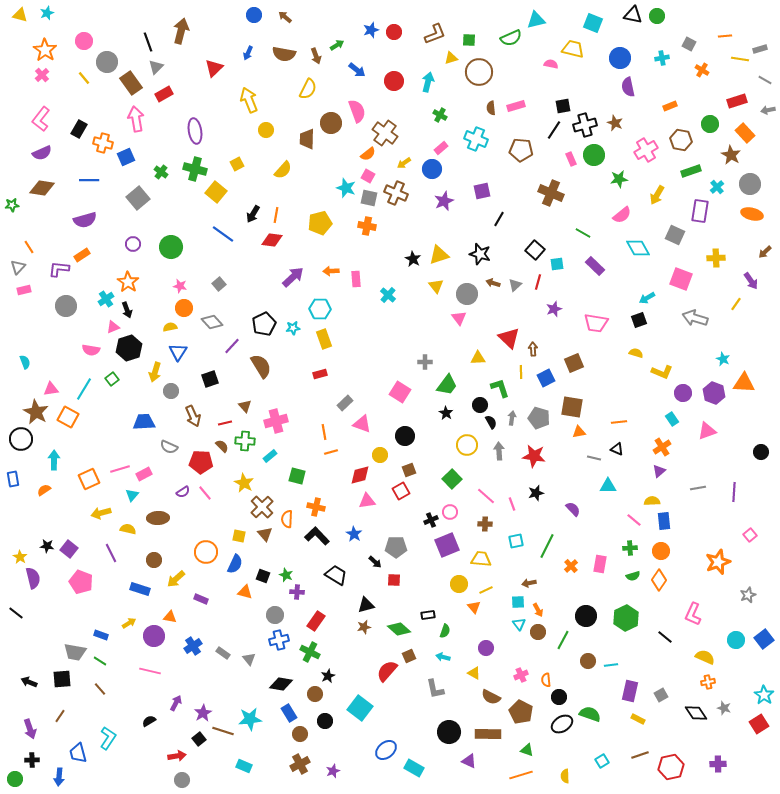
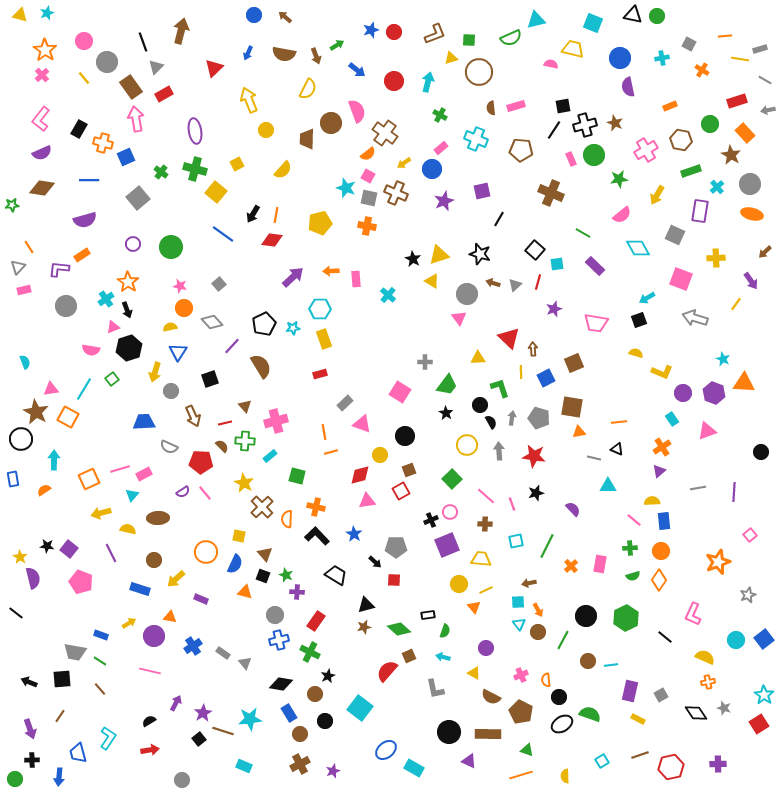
black line at (148, 42): moved 5 px left
brown rectangle at (131, 83): moved 4 px down
yellow triangle at (436, 286): moved 4 px left, 5 px up; rotated 21 degrees counterclockwise
brown triangle at (265, 534): moved 20 px down
gray triangle at (249, 659): moved 4 px left, 4 px down
red arrow at (177, 756): moved 27 px left, 6 px up
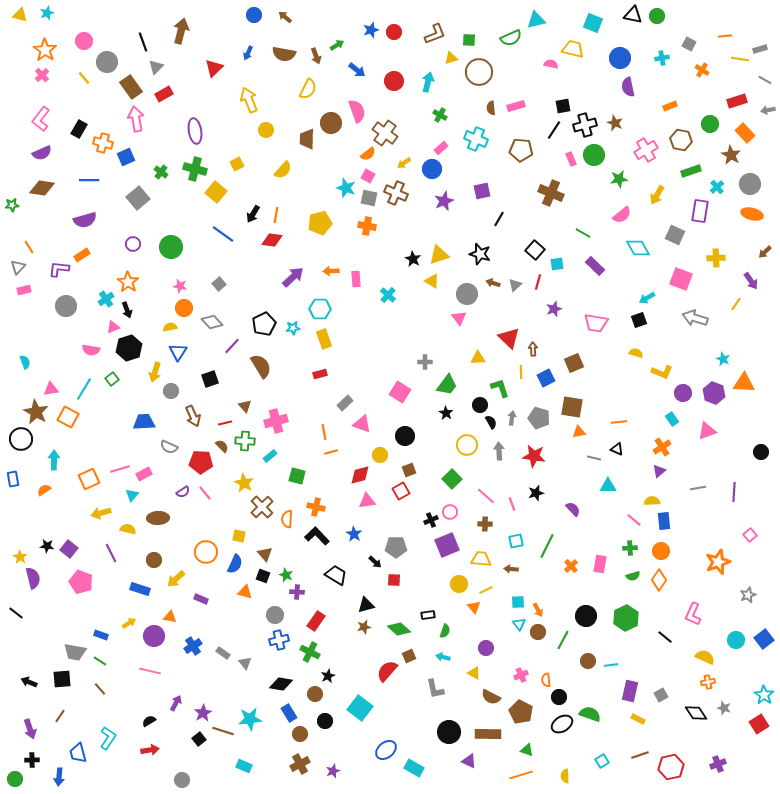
brown arrow at (529, 583): moved 18 px left, 14 px up; rotated 16 degrees clockwise
purple cross at (718, 764): rotated 21 degrees counterclockwise
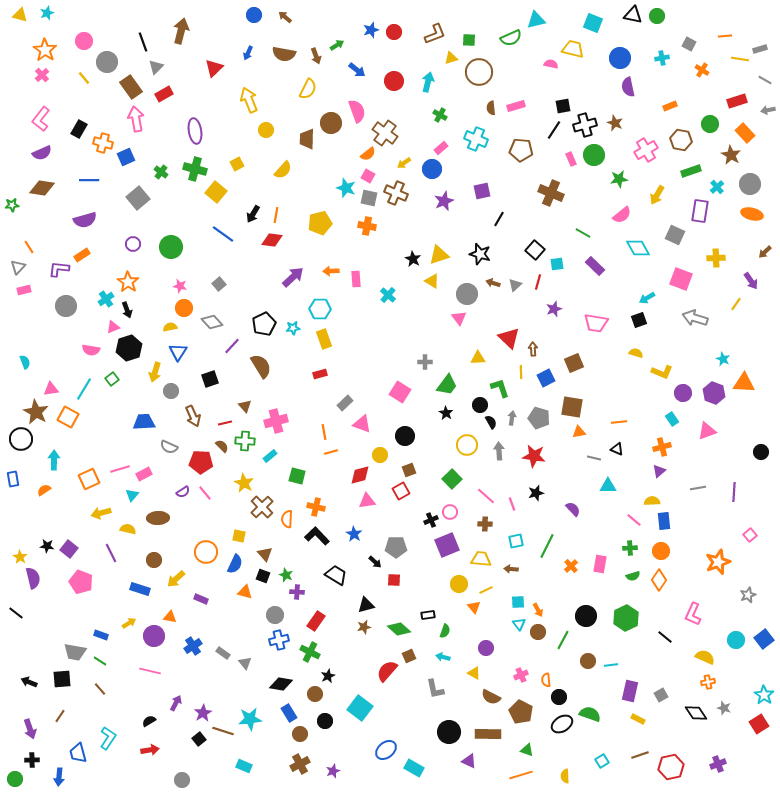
orange cross at (662, 447): rotated 18 degrees clockwise
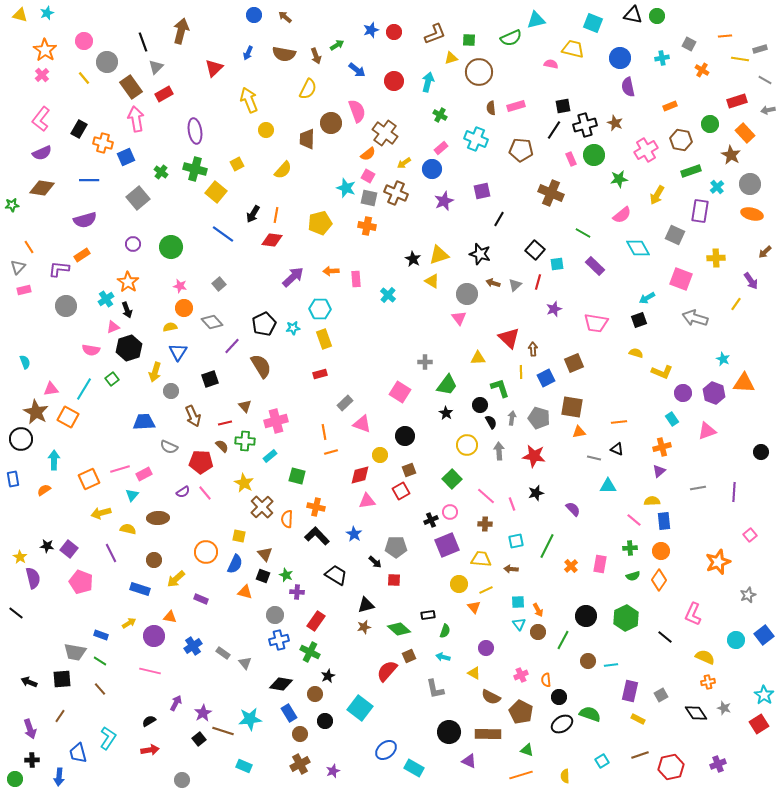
blue square at (764, 639): moved 4 px up
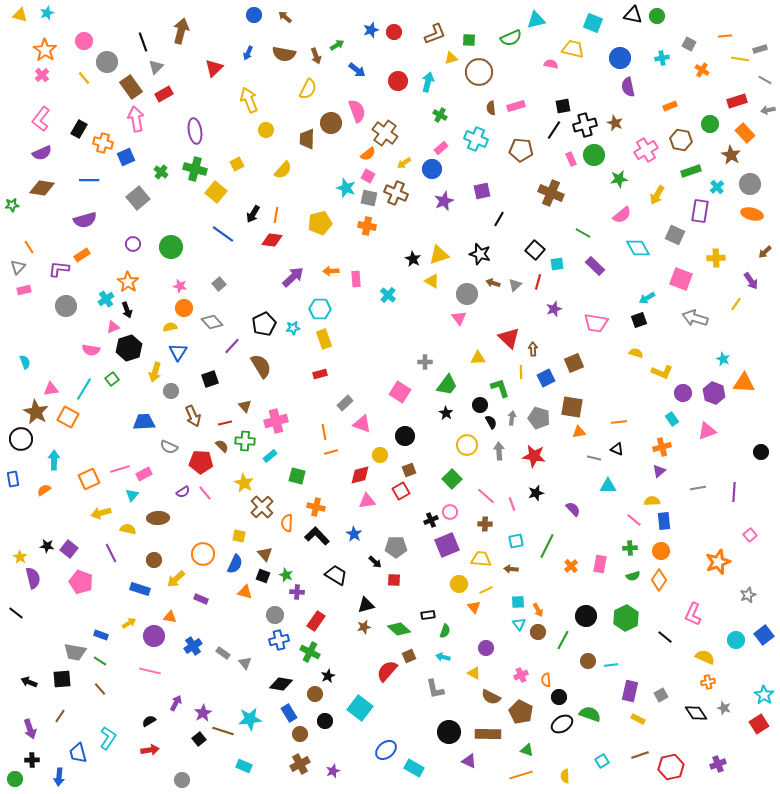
red circle at (394, 81): moved 4 px right
orange semicircle at (287, 519): moved 4 px down
orange circle at (206, 552): moved 3 px left, 2 px down
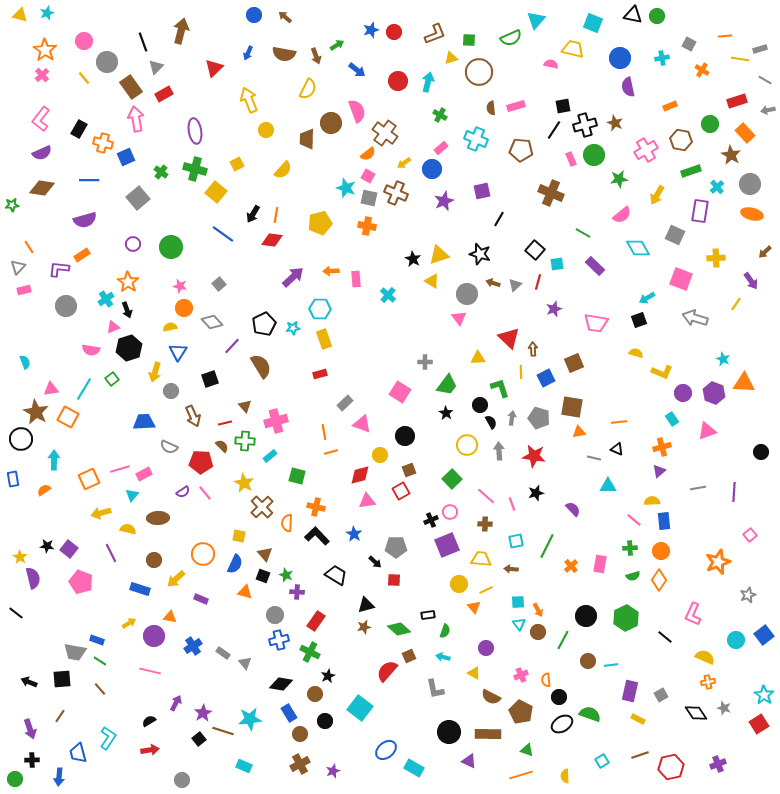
cyan triangle at (536, 20): rotated 36 degrees counterclockwise
blue rectangle at (101, 635): moved 4 px left, 5 px down
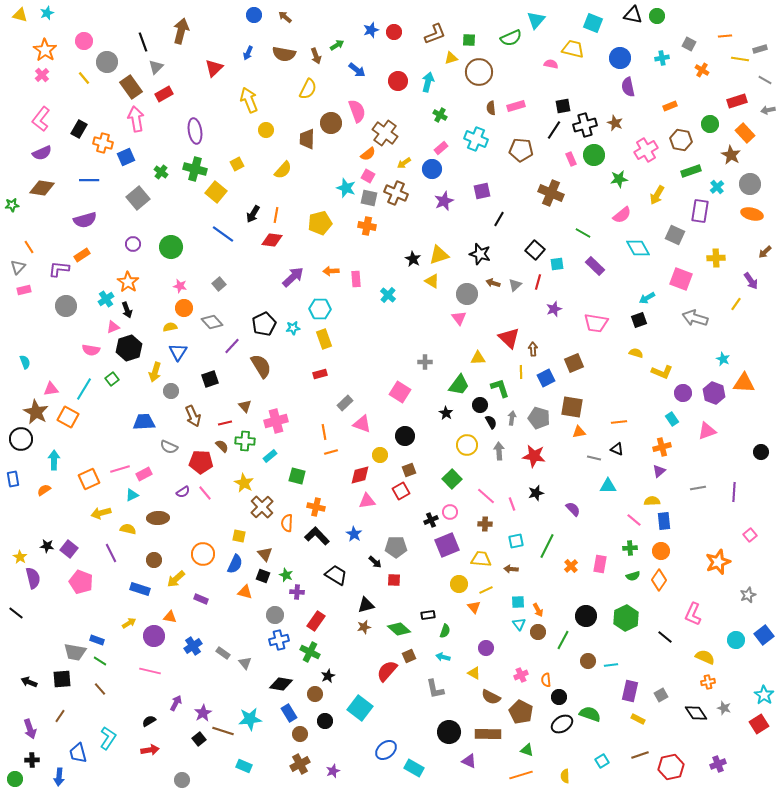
green trapezoid at (447, 385): moved 12 px right
cyan triangle at (132, 495): rotated 24 degrees clockwise
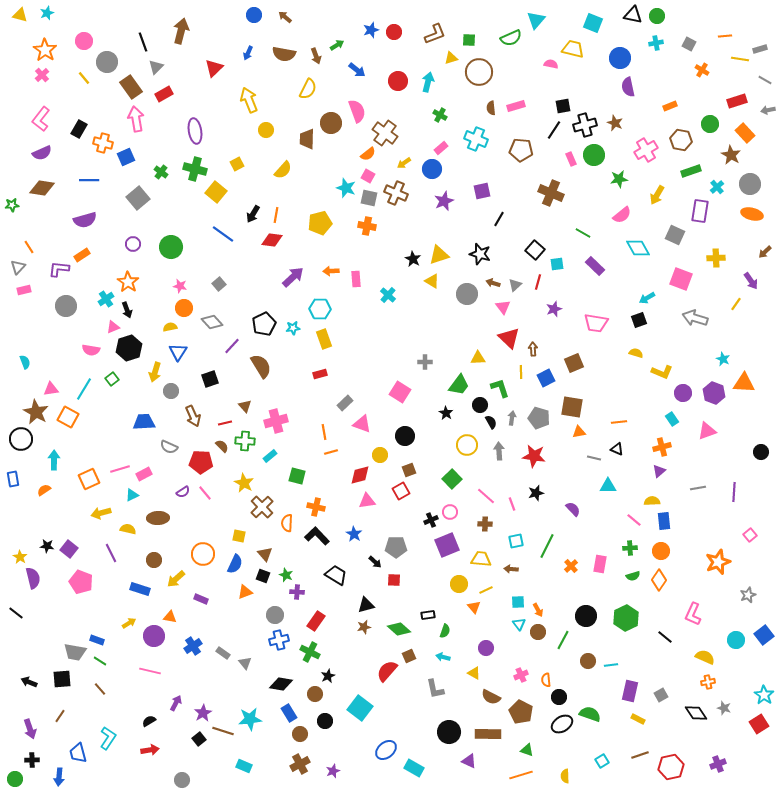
cyan cross at (662, 58): moved 6 px left, 15 px up
pink triangle at (459, 318): moved 44 px right, 11 px up
orange triangle at (245, 592): rotated 35 degrees counterclockwise
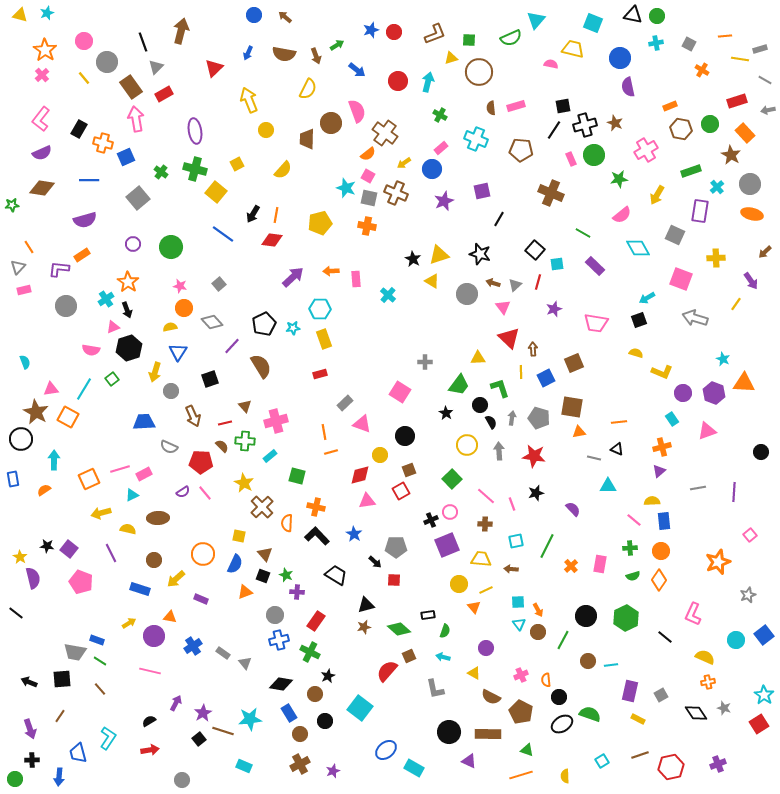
brown hexagon at (681, 140): moved 11 px up
